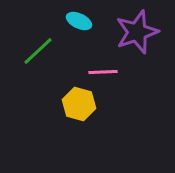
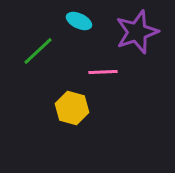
yellow hexagon: moved 7 px left, 4 px down
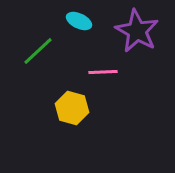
purple star: moved 1 px up; rotated 24 degrees counterclockwise
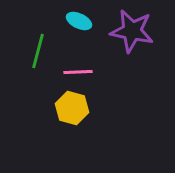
purple star: moved 5 px left; rotated 18 degrees counterclockwise
green line: rotated 32 degrees counterclockwise
pink line: moved 25 px left
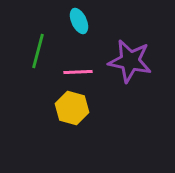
cyan ellipse: rotated 40 degrees clockwise
purple star: moved 2 px left, 30 px down
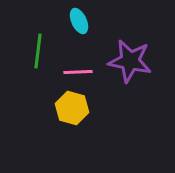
green line: rotated 8 degrees counterclockwise
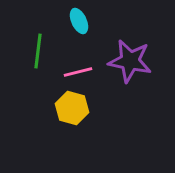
pink line: rotated 12 degrees counterclockwise
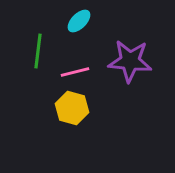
cyan ellipse: rotated 70 degrees clockwise
purple star: rotated 6 degrees counterclockwise
pink line: moved 3 px left
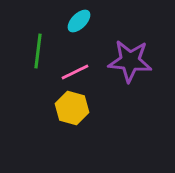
pink line: rotated 12 degrees counterclockwise
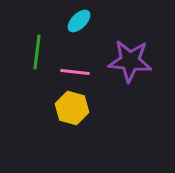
green line: moved 1 px left, 1 px down
pink line: rotated 32 degrees clockwise
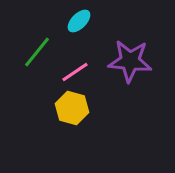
green line: rotated 32 degrees clockwise
pink line: rotated 40 degrees counterclockwise
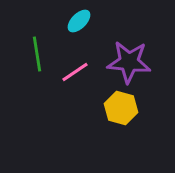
green line: moved 2 px down; rotated 48 degrees counterclockwise
purple star: moved 1 px left, 1 px down
yellow hexagon: moved 49 px right
